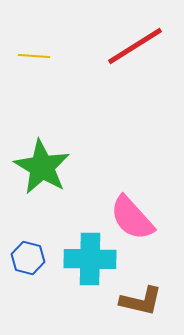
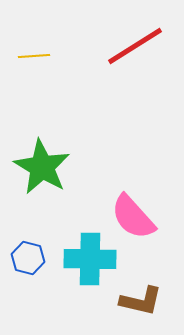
yellow line: rotated 8 degrees counterclockwise
pink semicircle: moved 1 px right, 1 px up
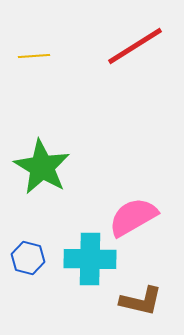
pink semicircle: rotated 102 degrees clockwise
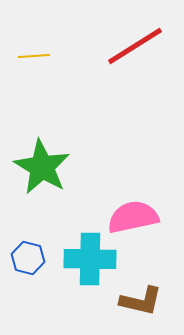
pink semicircle: rotated 18 degrees clockwise
